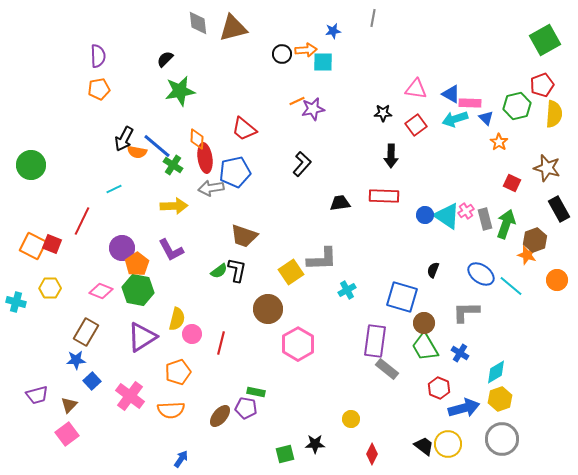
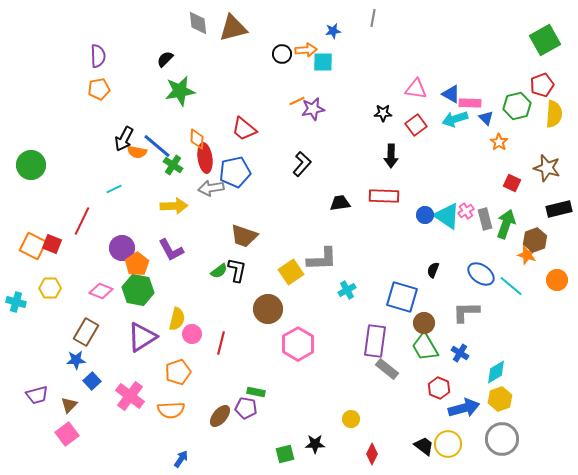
black rectangle at (559, 209): rotated 75 degrees counterclockwise
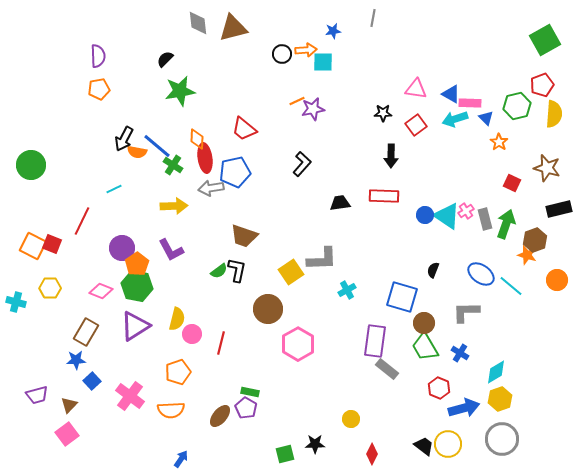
green hexagon at (138, 290): moved 1 px left, 4 px up
purple triangle at (142, 337): moved 7 px left, 11 px up
green rectangle at (256, 392): moved 6 px left
purple pentagon at (246, 408): rotated 20 degrees clockwise
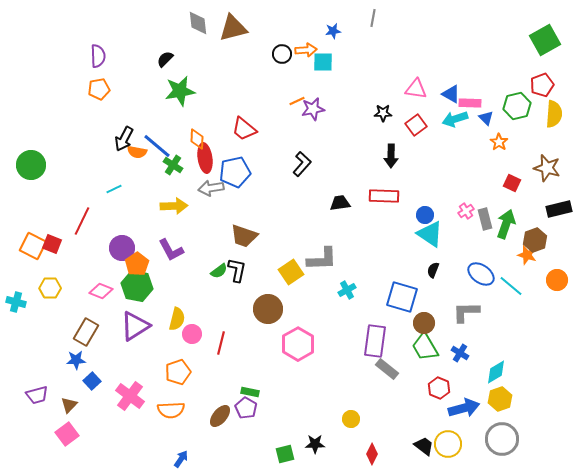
cyan triangle at (447, 216): moved 17 px left, 18 px down
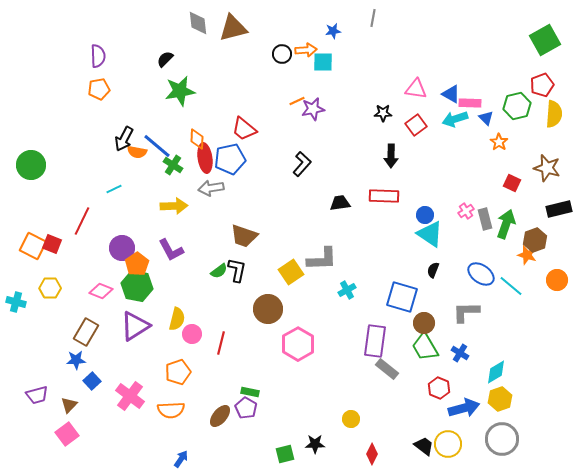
blue pentagon at (235, 172): moved 5 px left, 13 px up
